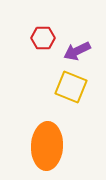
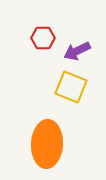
orange ellipse: moved 2 px up
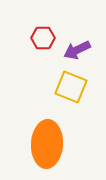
purple arrow: moved 1 px up
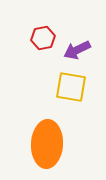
red hexagon: rotated 10 degrees counterclockwise
yellow square: rotated 12 degrees counterclockwise
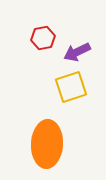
purple arrow: moved 2 px down
yellow square: rotated 28 degrees counterclockwise
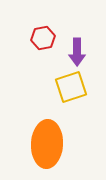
purple arrow: rotated 64 degrees counterclockwise
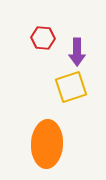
red hexagon: rotated 15 degrees clockwise
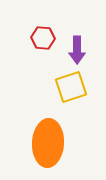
purple arrow: moved 2 px up
orange ellipse: moved 1 px right, 1 px up
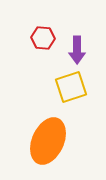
orange ellipse: moved 2 px up; rotated 21 degrees clockwise
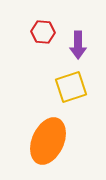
red hexagon: moved 6 px up
purple arrow: moved 1 px right, 5 px up
